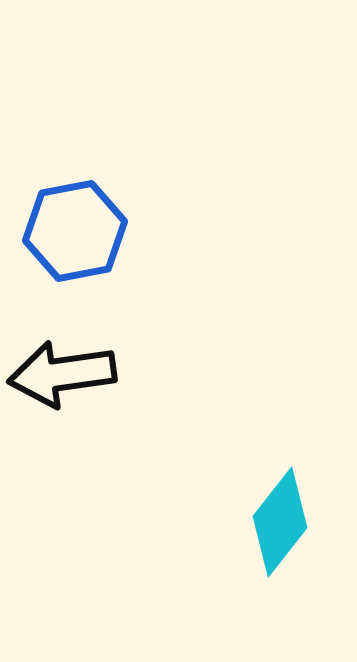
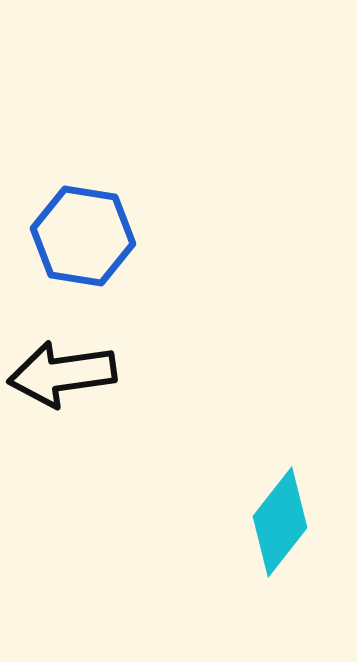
blue hexagon: moved 8 px right, 5 px down; rotated 20 degrees clockwise
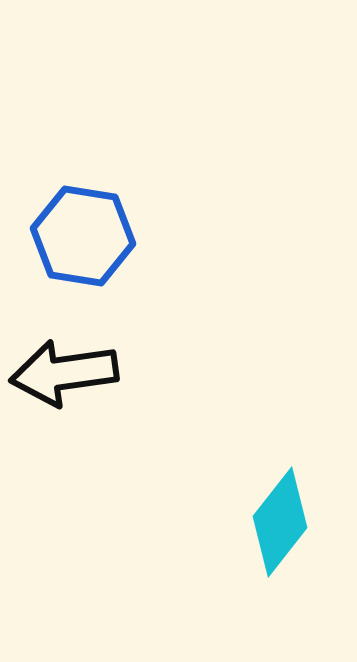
black arrow: moved 2 px right, 1 px up
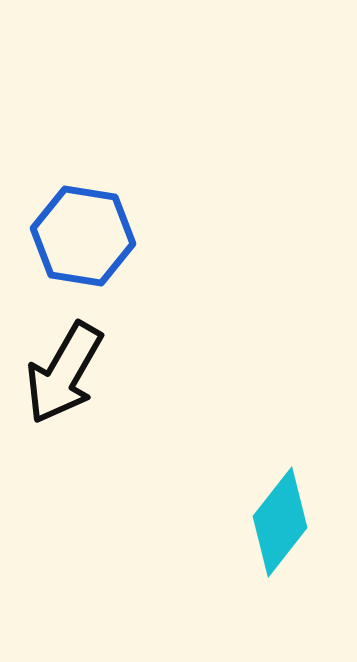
black arrow: rotated 52 degrees counterclockwise
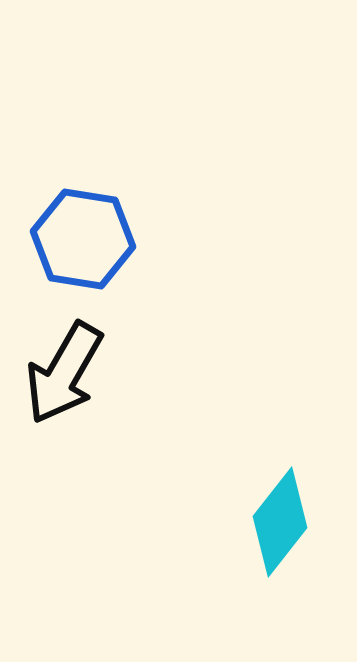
blue hexagon: moved 3 px down
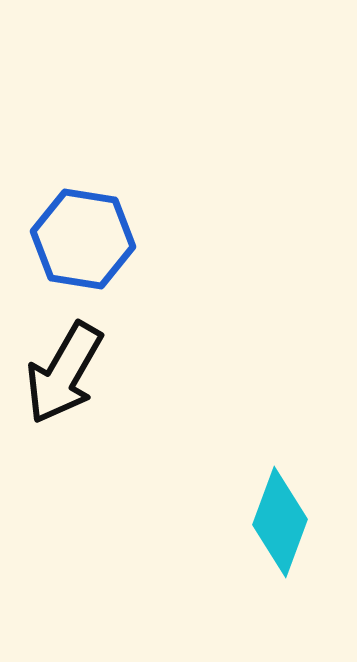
cyan diamond: rotated 18 degrees counterclockwise
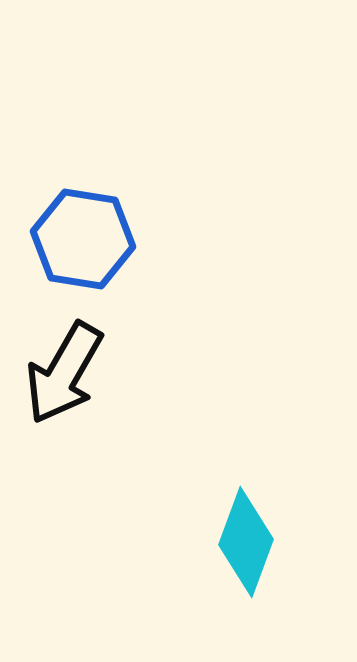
cyan diamond: moved 34 px left, 20 px down
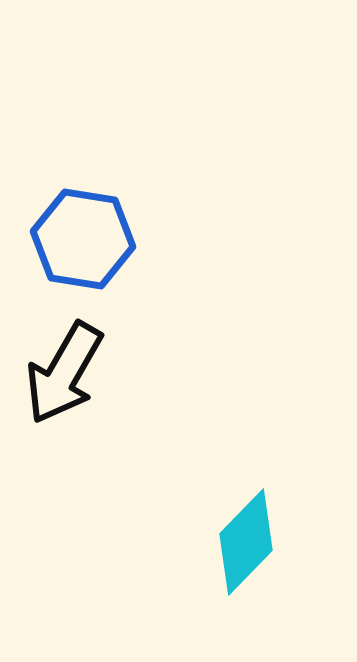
cyan diamond: rotated 24 degrees clockwise
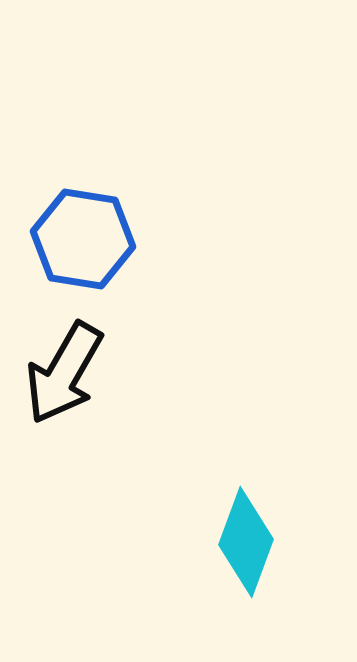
cyan diamond: rotated 24 degrees counterclockwise
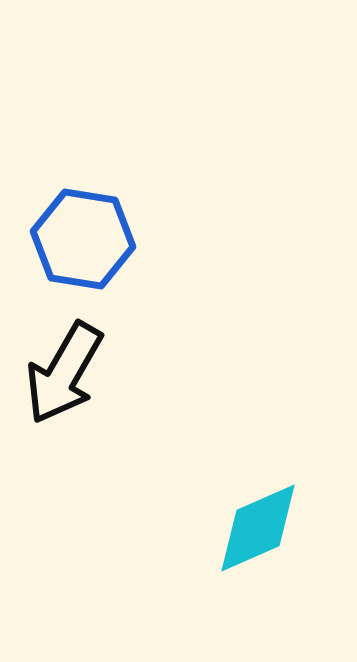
cyan diamond: moved 12 px right, 14 px up; rotated 46 degrees clockwise
